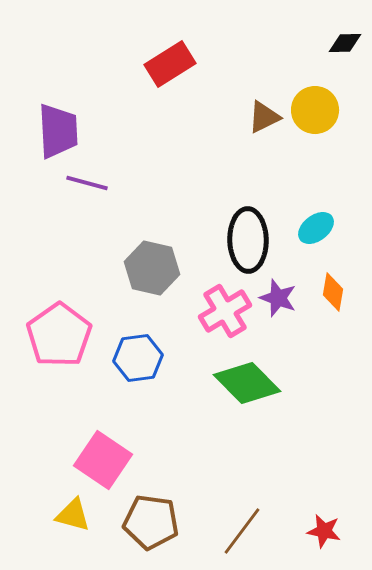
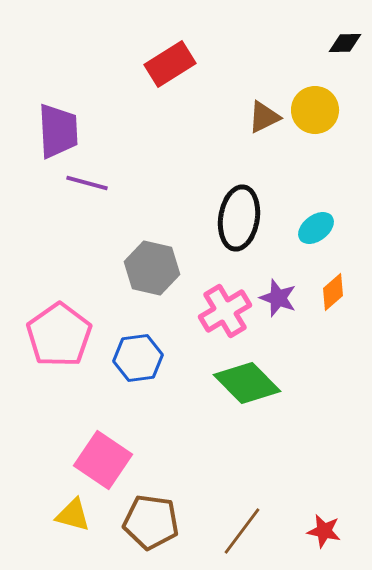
black ellipse: moved 9 px left, 22 px up; rotated 10 degrees clockwise
orange diamond: rotated 39 degrees clockwise
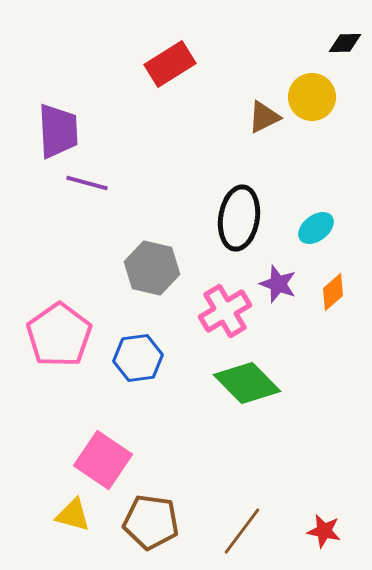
yellow circle: moved 3 px left, 13 px up
purple star: moved 14 px up
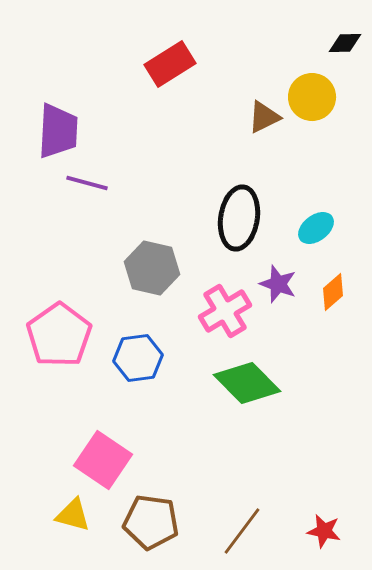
purple trapezoid: rotated 6 degrees clockwise
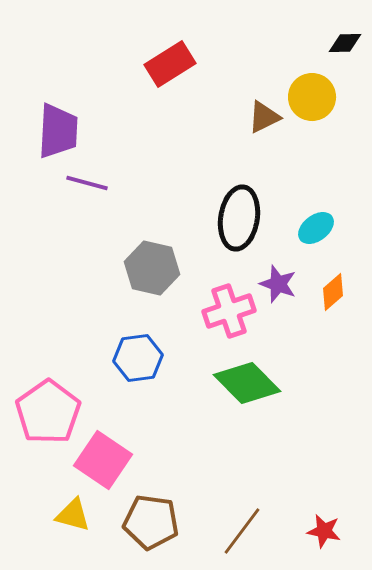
pink cross: moved 4 px right; rotated 12 degrees clockwise
pink pentagon: moved 11 px left, 77 px down
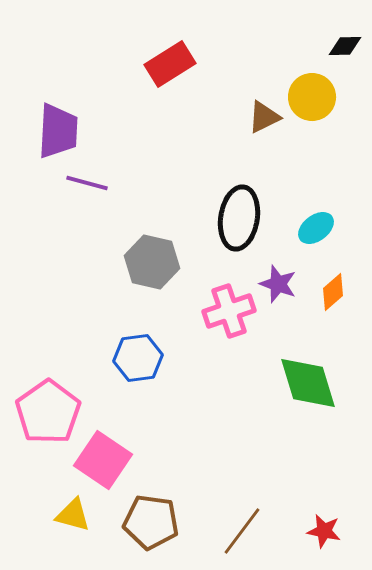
black diamond: moved 3 px down
gray hexagon: moved 6 px up
green diamond: moved 61 px right; rotated 28 degrees clockwise
